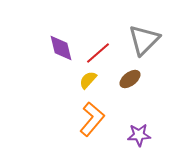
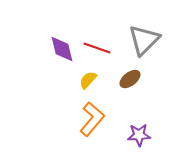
purple diamond: moved 1 px right, 1 px down
red line: moved 1 px left, 5 px up; rotated 60 degrees clockwise
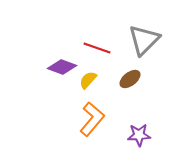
purple diamond: moved 18 px down; rotated 56 degrees counterclockwise
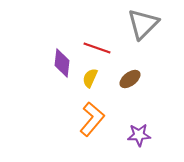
gray triangle: moved 1 px left, 16 px up
purple diamond: moved 4 px up; rotated 76 degrees clockwise
yellow semicircle: moved 2 px right, 2 px up; rotated 18 degrees counterclockwise
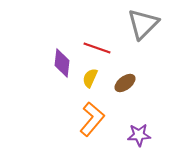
brown ellipse: moved 5 px left, 4 px down
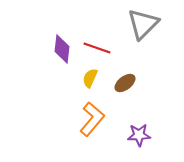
purple diamond: moved 14 px up
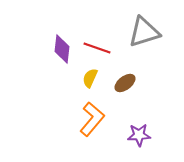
gray triangle: moved 1 px right, 8 px down; rotated 28 degrees clockwise
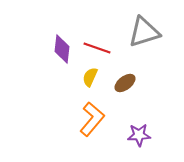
yellow semicircle: moved 1 px up
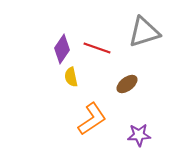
purple diamond: rotated 28 degrees clockwise
yellow semicircle: moved 19 px left; rotated 36 degrees counterclockwise
brown ellipse: moved 2 px right, 1 px down
orange L-shape: rotated 16 degrees clockwise
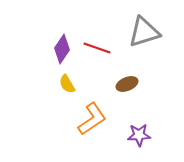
yellow semicircle: moved 4 px left, 7 px down; rotated 18 degrees counterclockwise
brown ellipse: rotated 15 degrees clockwise
